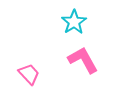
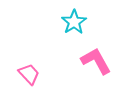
pink L-shape: moved 13 px right, 1 px down
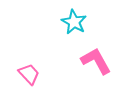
cyan star: rotated 10 degrees counterclockwise
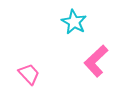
pink L-shape: rotated 104 degrees counterclockwise
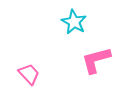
pink L-shape: moved 1 px up; rotated 28 degrees clockwise
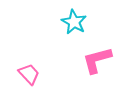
pink L-shape: moved 1 px right
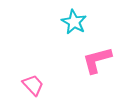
pink trapezoid: moved 4 px right, 11 px down
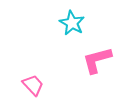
cyan star: moved 2 px left, 1 px down
